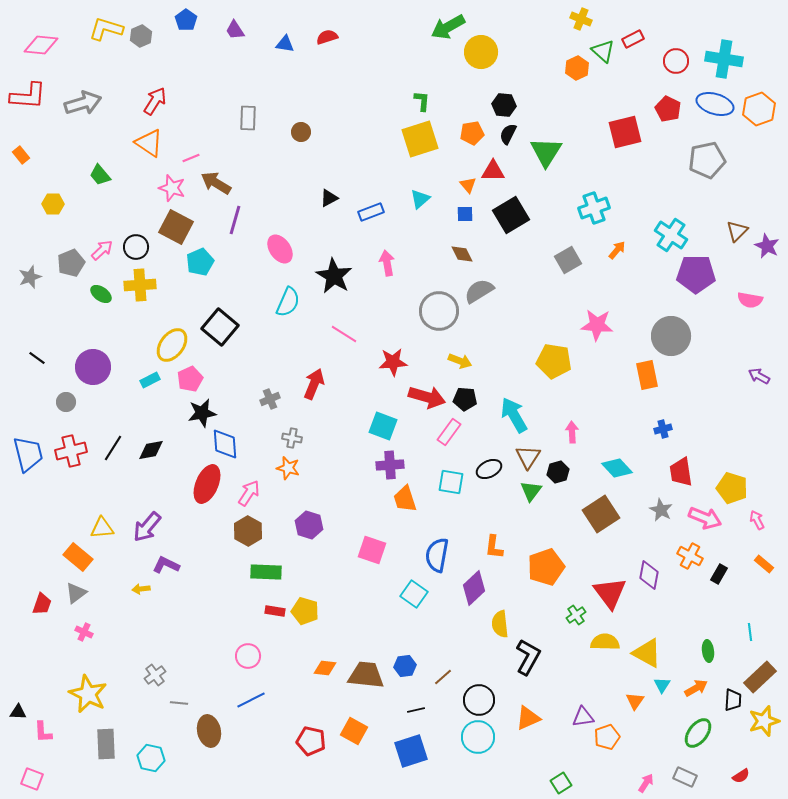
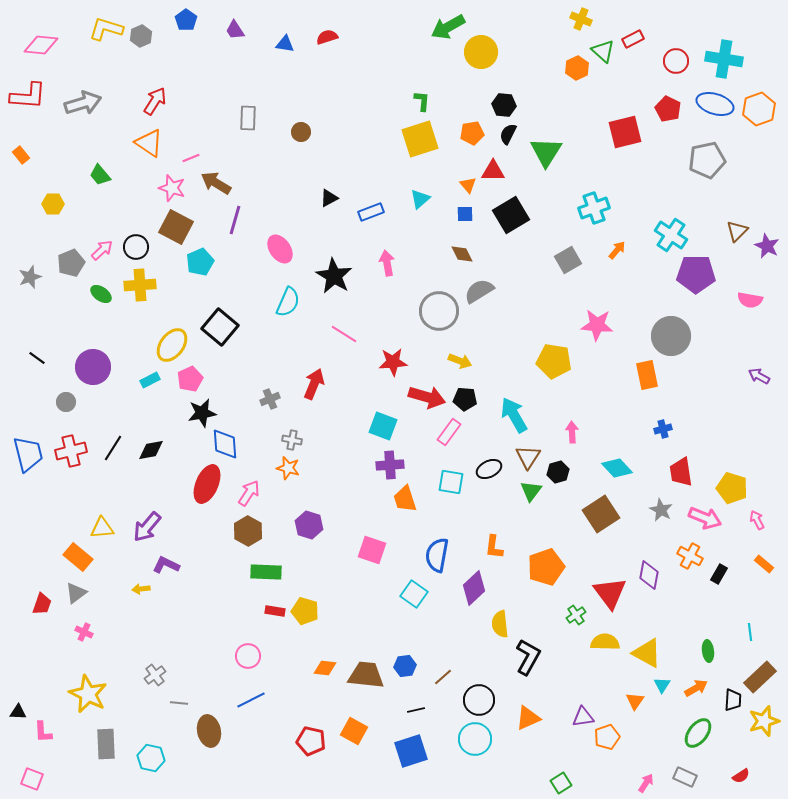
gray cross at (292, 438): moved 2 px down
cyan circle at (478, 737): moved 3 px left, 2 px down
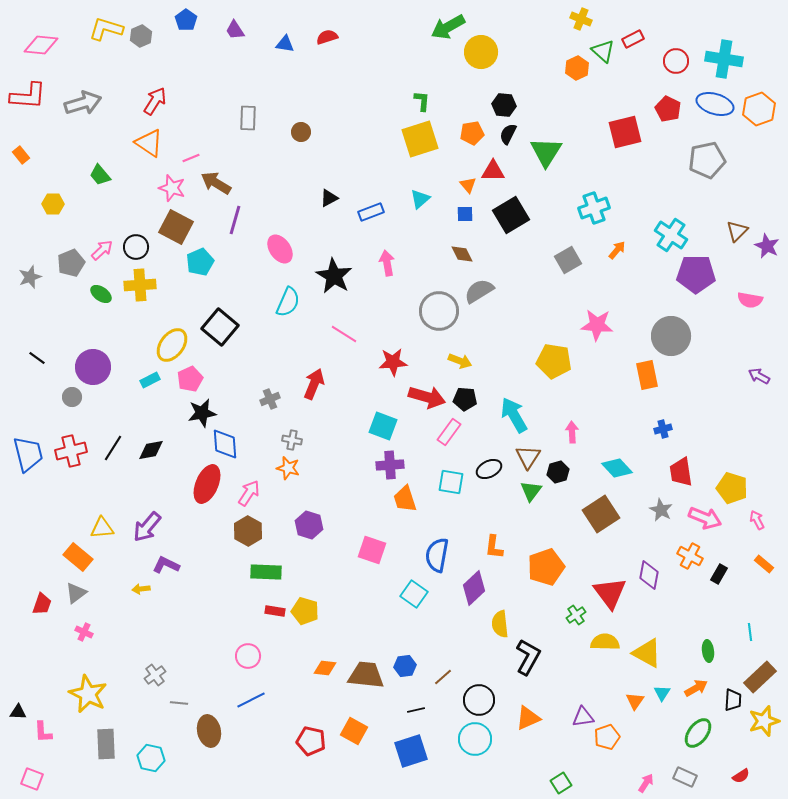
gray circle at (66, 402): moved 6 px right, 5 px up
cyan triangle at (662, 685): moved 8 px down
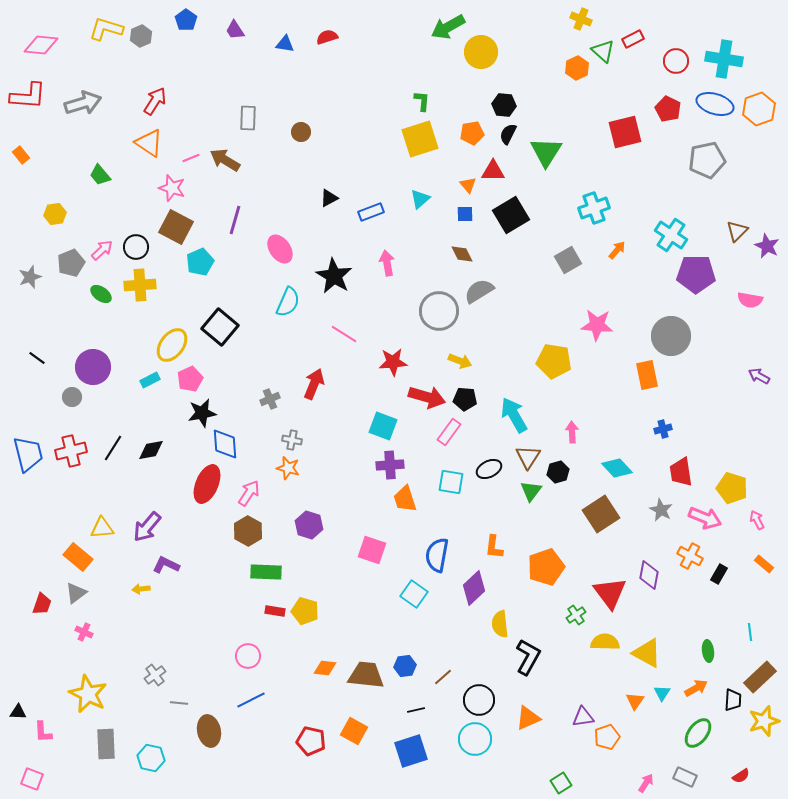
brown arrow at (216, 183): moved 9 px right, 23 px up
yellow hexagon at (53, 204): moved 2 px right, 10 px down; rotated 10 degrees counterclockwise
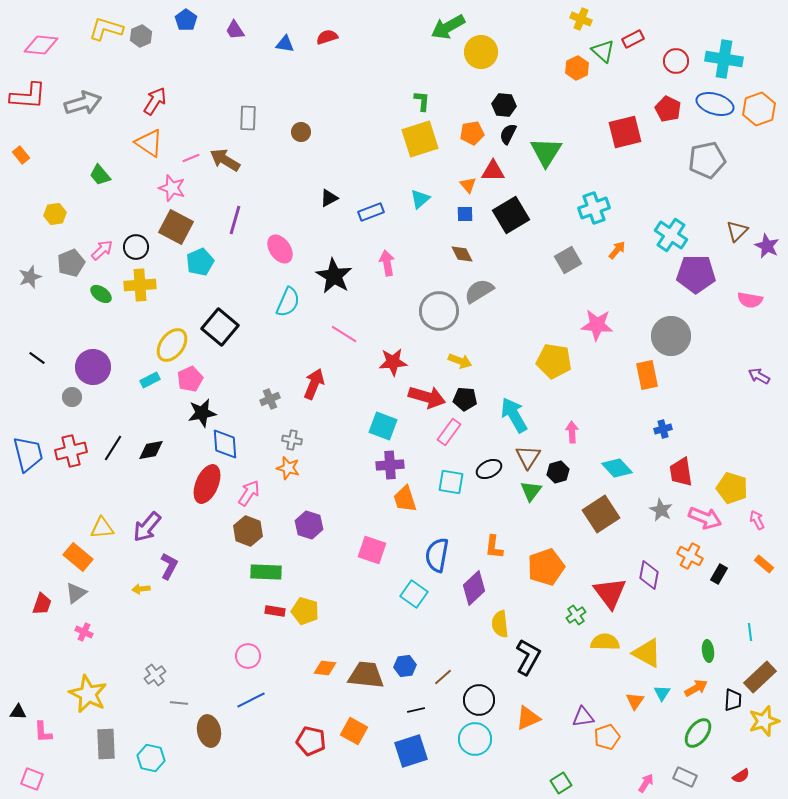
brown hexagon at (248, 531): rotated 8 degrees counterclockwise
purple L-shape at (166, 565): moved 3 px right, 1 px down; rotated 92 degrees clockwise
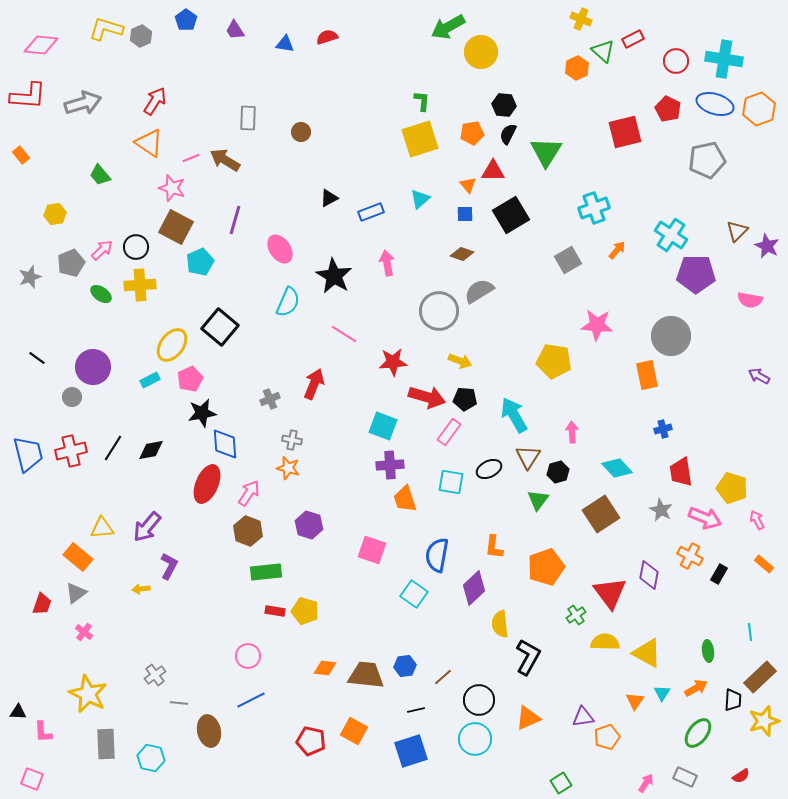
brown diamond at (462, 254): rotated 45 degrees counterclockwise
green triangle at (531, 491): moved 7 px right, 9 px down
green rectangle at (266, 572): rotated 8 degrees counterclockwise
pink cross at (84, 632): rotated 12 degrees clockwise
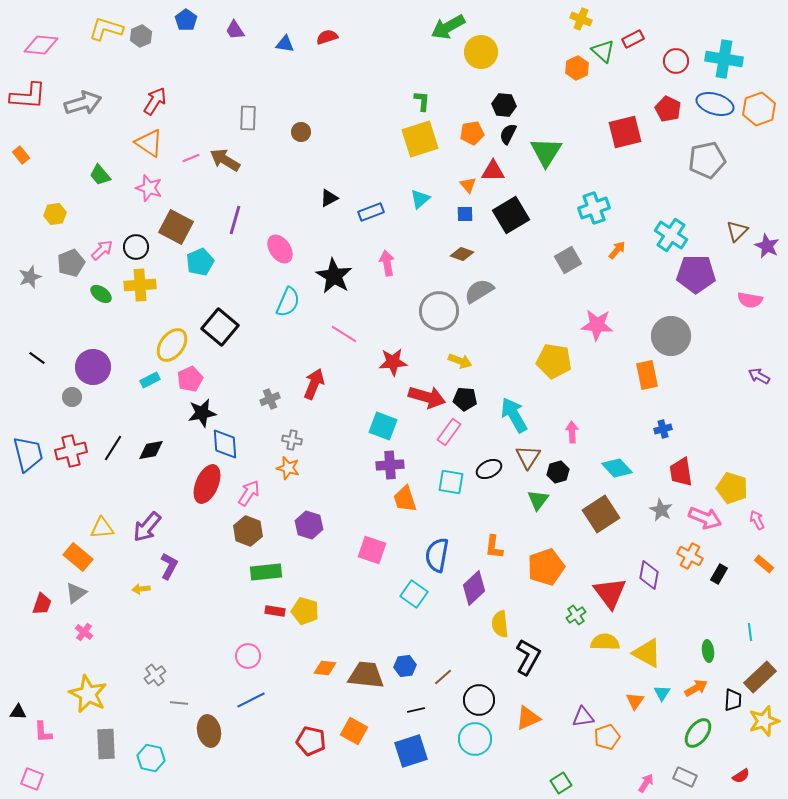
pink star at (172, 188): moved 23 px left
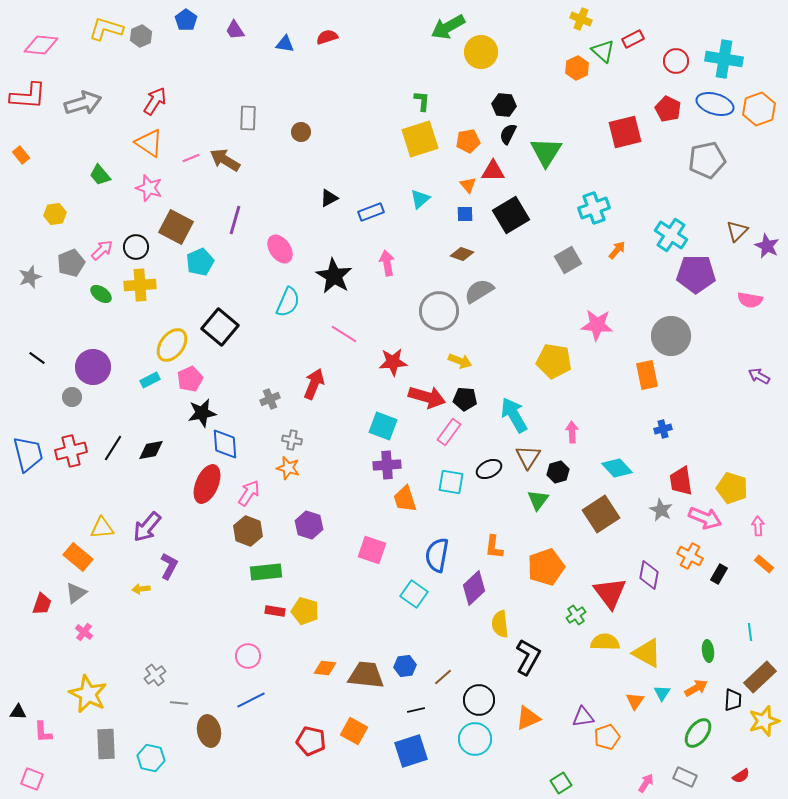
orange pentagon at (472, 133): moved 4 px left, 8 px down
purple cross at (390, 465): moved 3 px left
red trapezoid at (681, 472): moved 9 px down
pink arrow at (757, 520): moved 1 px right, 6 px down; rotated 24 degrees clockwise
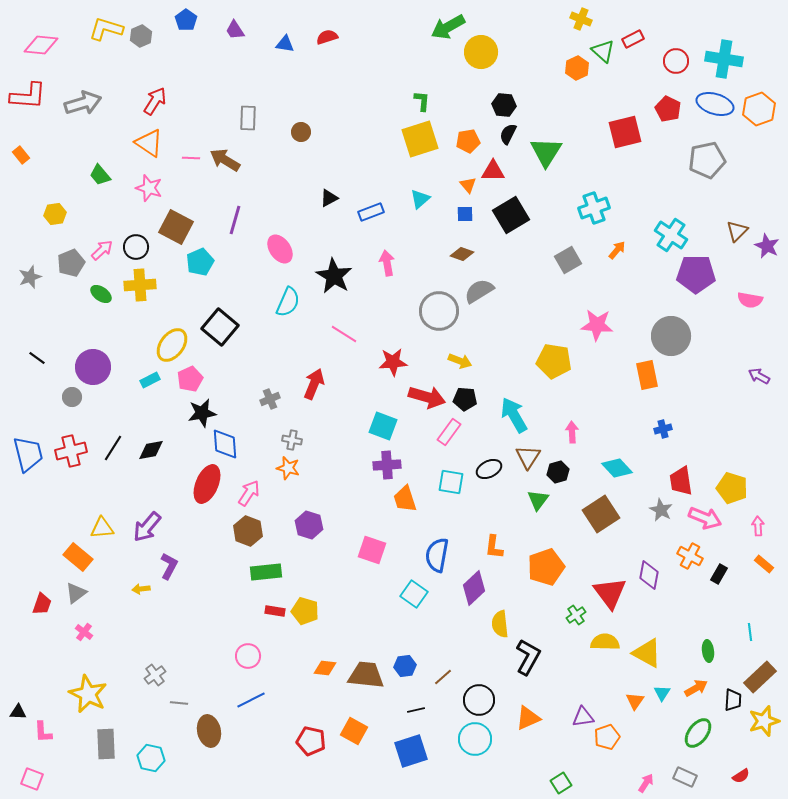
pink line at (191, 158): rotated 24 degrees clockwise
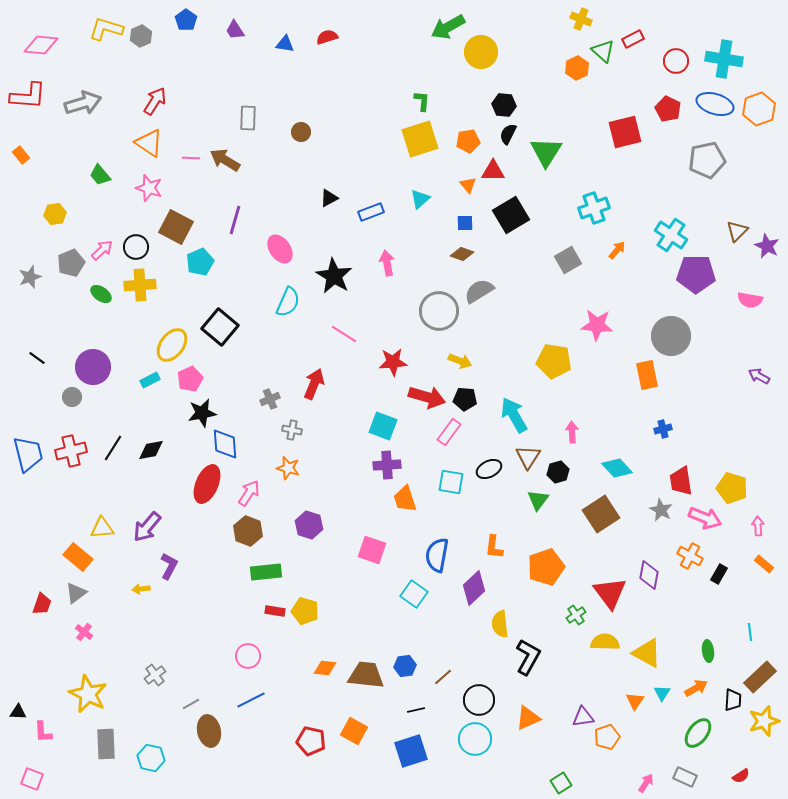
blue square at (465, 214): moved 9 px down
gray cross at (292, 440): moved 10 px up
gray line at (179, 703): moved 12 px right, 1 px down; rotated 36 degrees counterclockwise
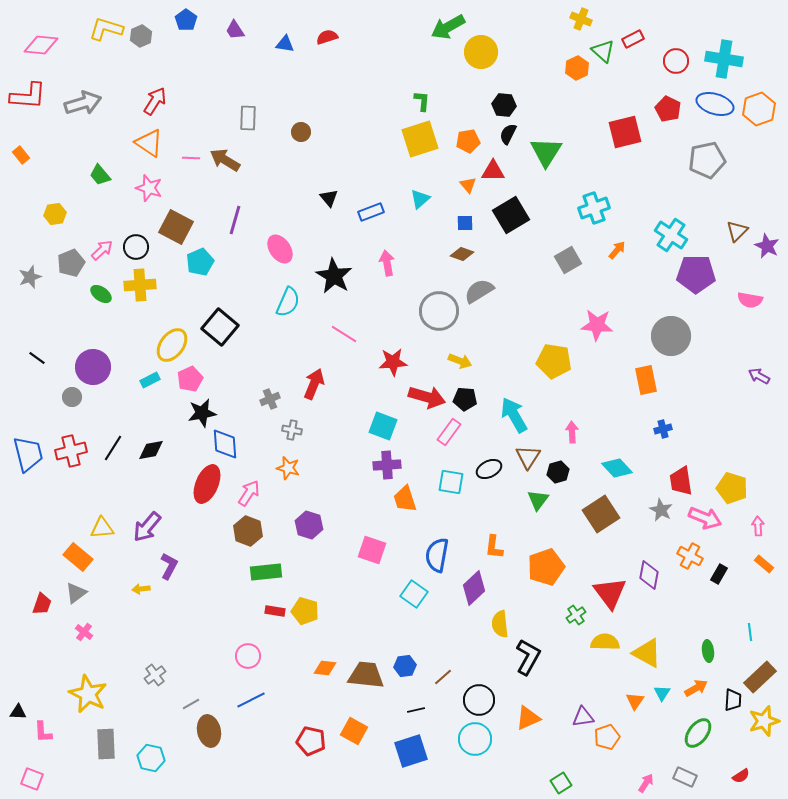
black triangle at (329, 198): rotated 42 degrees counterclockwise
orange rectangle at (647, 375): moved 1 px left, 5 px down
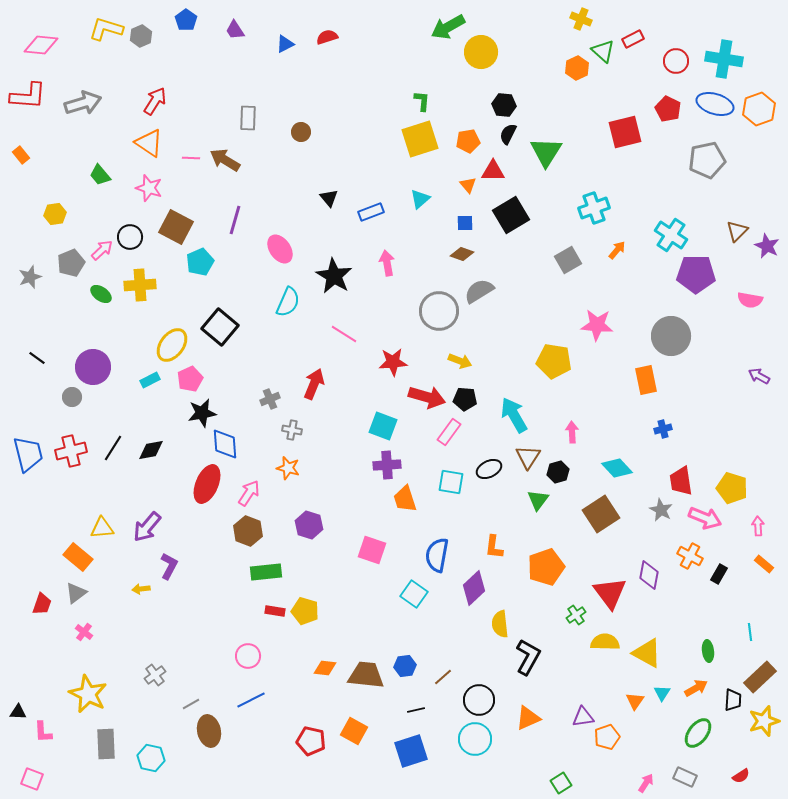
blue triangle at (285, 44): rotated 36 degrees counterclockwise
black circle at (136, 247): moved 6 px left, 10 px up
